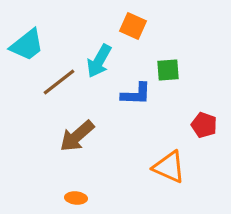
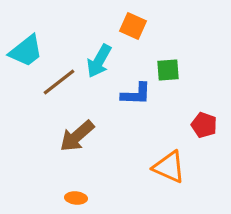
cyan trapezoid: moved 1 px left, 6 px down
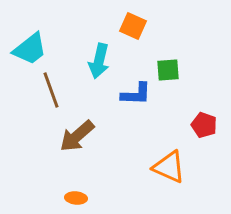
cyan trapezoid: moved 4 px right, 2 px up
cyan arrow: rotated 16 degrees counterclockwise
brown line: moved 8 px left, 8 px down; rotated 72 degrees counterclockwise
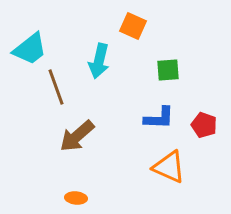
brown line: moved 5 px right, 3 px up
blue L-shape: moved 23 px right, 24 px down
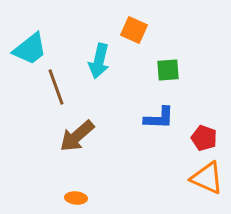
orange square: moved 1 px right, 4 px down
red pentagon: moved 13 px down
orange triangle: moved 38 px right, 11 px down
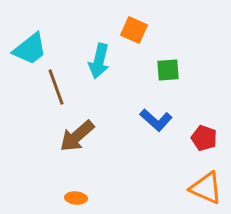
blue L-shape: moved 3 px left, 2 px down; rotated 40 degrees clockwise
orange triangle: moved 1 px left, 10 px down
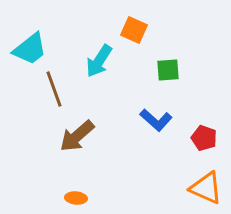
cyan arrow: rotated 20 degrees clockwise
brown line: moved 2 px left, 2 px down
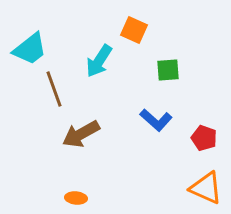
brown arrow: moved 4 px right, 2 px up; rotated 12 degrees clockwise
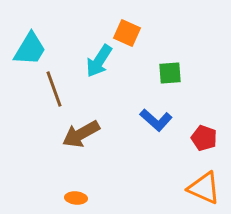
orange square: moved 7 px left, 3 px down
cyan trapezoid: rotated 21 degrees counterclockwise
green square: moved 2 px right, 3 px down
orange triangle: moved 2 px left
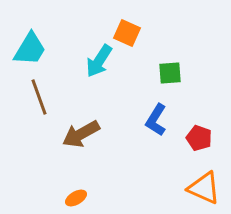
brown line: moved 15 px left, 8 px down
blue L-shape: rotated 80 degrees clockwise
red pentagon: moved 5 px left
orange ellipse: rotated 35 degrees counterclockwise
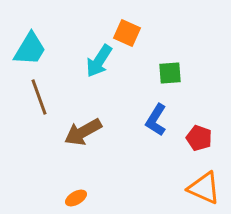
brown arrow: moved 2 px right, 2 px up
